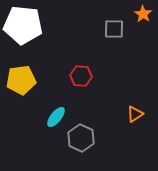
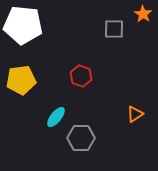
red hexagon: rotated 15 degrees clockwise
gray hexagon: rotated 24 degrees counterclockwise
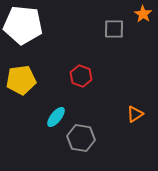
gray hexagon: rotated 8 degrees clockwise
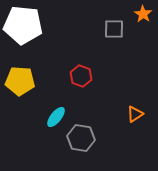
yellow pentagon: moved 1 px left, 1 px down; rotated 12 degrees clockwise
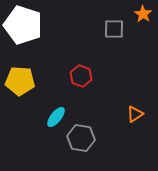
white pentagon: rotated 12 degrees clockwise
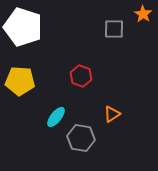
white pentagon: moved 2 px down
orange triangle: moved 23 px left
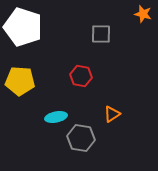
orange star: rotated 18 degrees counterclockwise
gray square: moved 13 px left, 5 px down
red hexagon: rotated 10 degrees counterclockwise
cyan ellipse: rotated 40 degrees clockwise
